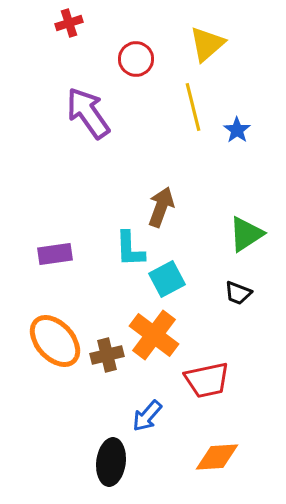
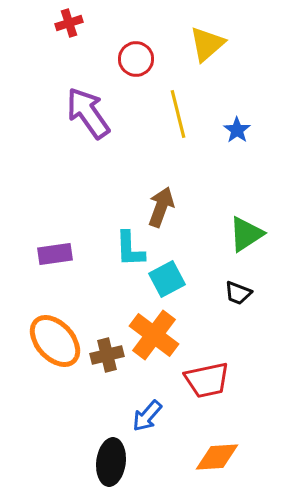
yellow line: moved 15 px left, 7 px down
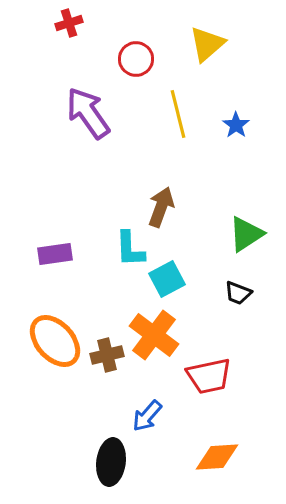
blue star: moved 1 px left, 5 px up
red trapezoid: moved 2 px right, 4 px up
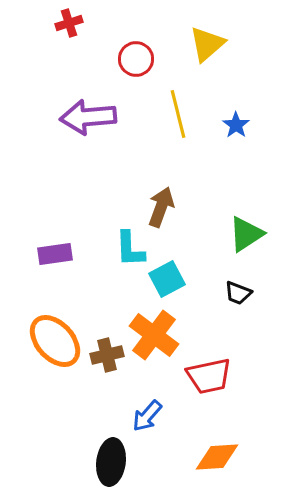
purple arrow: moved 4 px down; rotated 60 degrees counterclockwise
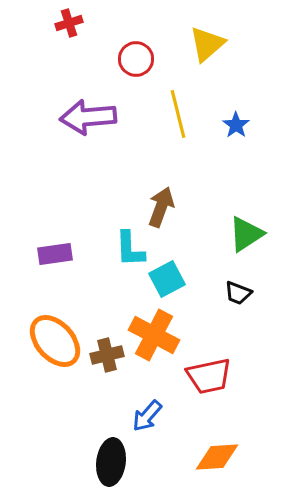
orange cross: rotated 9 degrees counterclockwise
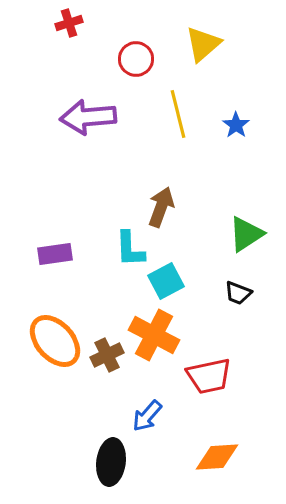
yellow triangle: moved 4 px left
cyan square: moved 1 px left, 2 px down
brown cross: rotated 12 degrees counterclockwise
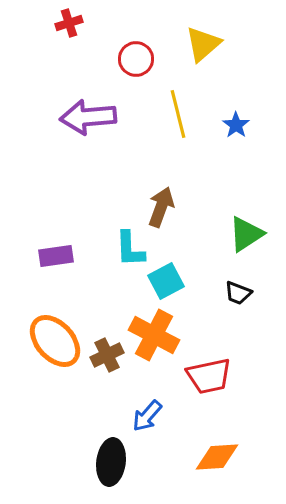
purple rectangle: moved 1 px right, 2 px down
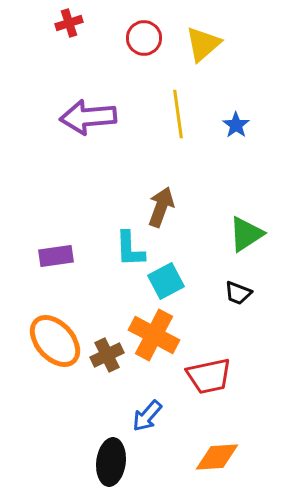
red circle: moved 8 px right, 21 px up
yellow line: rotated 6 degrees clockwise
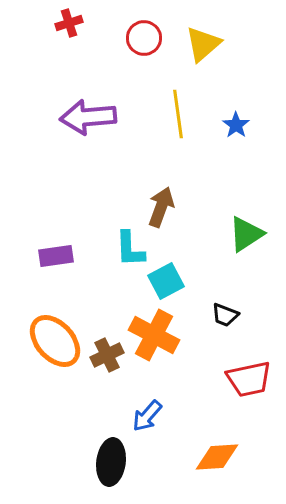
black trapezoid: moved 13 px left, 22 px down
red trapezoid: moved 40 px right, 3 px down
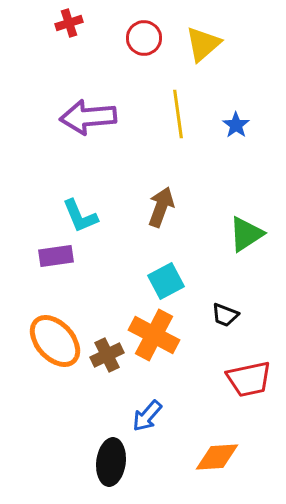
cyan L-shape: moved 50 px left, 33 px up; rotated 21 degrees counterclockwise
